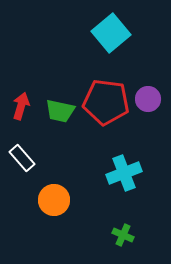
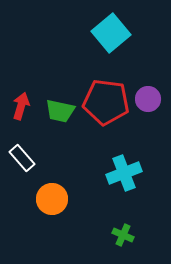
orange circle: moved 2 px left, 1 px up
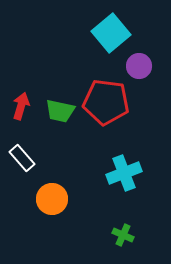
purple circle: moved 9 px left, 33 px up
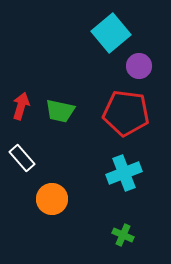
red pentagon: moved 20 px right, 11 px down
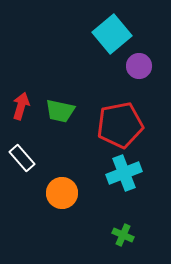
cyan square: moved 1 px right, 1 px down
red pentagon: moved 6 px left, 12 px down; rotated 18 degrees counterclockwise
orange circle: moved 10 px right, 6 px up
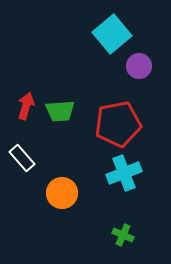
red arrow: moved 5 px right
green trapezoid: rotated 16 degrees counterclockwise
red pentagon: moved 2 px left, 1 px up
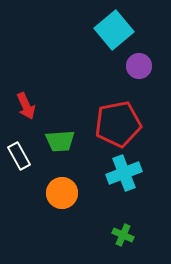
cyan square: moved 2 px right, 4 px up
red arrow: rotated 140 degrees clockwise
green trapezoid: moved 30 px down
white rectangle: moved 3 px left, 2 px up; rotated 12 degrees clockwise
